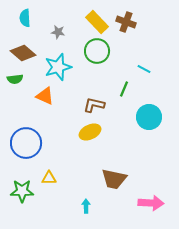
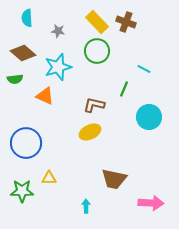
cyan semicircle: moved 2 px right
gray star: moved 1 px up
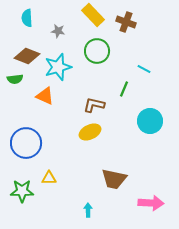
yellow rectangle: moved 4 px left, 7 px up
brown diamond: moved 4 px right, 3 px down; rotated 20 degrees counterclockwise
cyan circle: moved 1 px right, 4 px down
cyan arrow: moved 2 px right, 4 px down
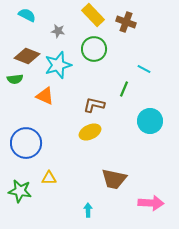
cyan semicircle: moved 3 px up; rotated 120 degrees clockwise
green circle: moved 3 px left, 2 px up
cyan star: moved 2 px up
green star: moved 2 px left; rotated 10 degrees clockwise
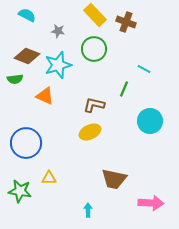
yellow rectangle: moved 2 px right
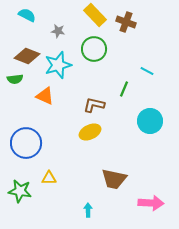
cyan line: moved 3 px right, 2 px down
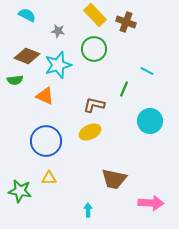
green semicircle: moved 1 px down
blue circle: moved 20 px right, 2 px up
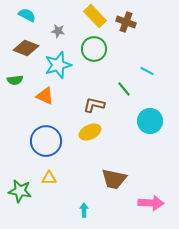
yellow rectangle: moved 1 px down
brown diamond: moved 1 px left, 8 px up
green line: rotated 63 degrees counterclockwise
cyan arrow: moved 4 px left
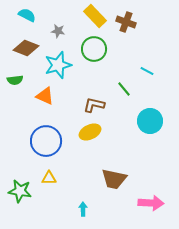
cyan arrow: moved 1 px left, 1 px up
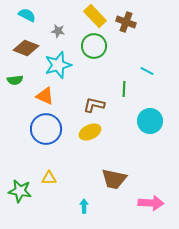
green circle: moved 3 px up
green line: rotated 42 degrees clockwise
blue circle: moved 12 px up
cyan arrow: moved 1 px right, 3 px up
